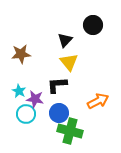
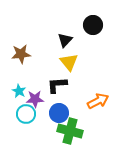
purple star: rotated 12 degrees counterclockwise
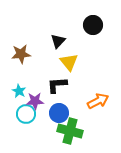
black triangle: moved 7 px left, 1 px down
purple star: moved 2 px down
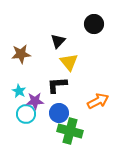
black circle: moved 1 px right, 1 px up
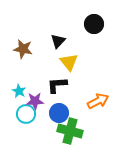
brown star: moved 2 px right, 5 px up; rotated 18 degrees clockwise
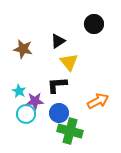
black triangle: rotated 14 degrees clockwise
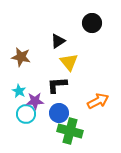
black circle: moved 2 px left, 1 px up
brown star: moved 2 px left, 8 px down
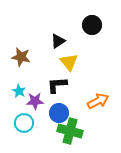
black circle: moved 2 px down
cyan circle: moved 2 px left, 9 px down
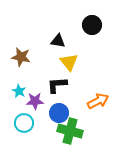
black triangle: rotated 42 degrees clockwise
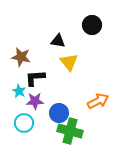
black L-shape: moved 22 px left, 7 px up
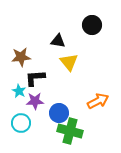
brown star: rotated 18 degrees counterclockwise
cyan circle: moved 3 px left
